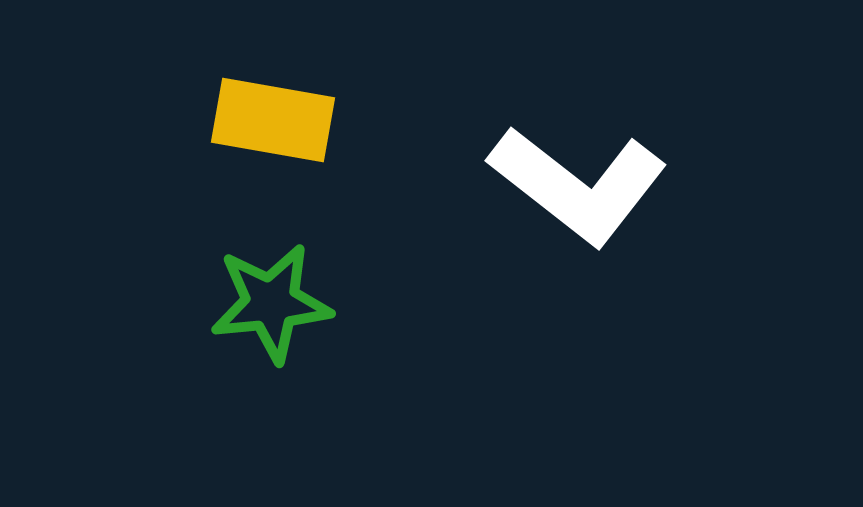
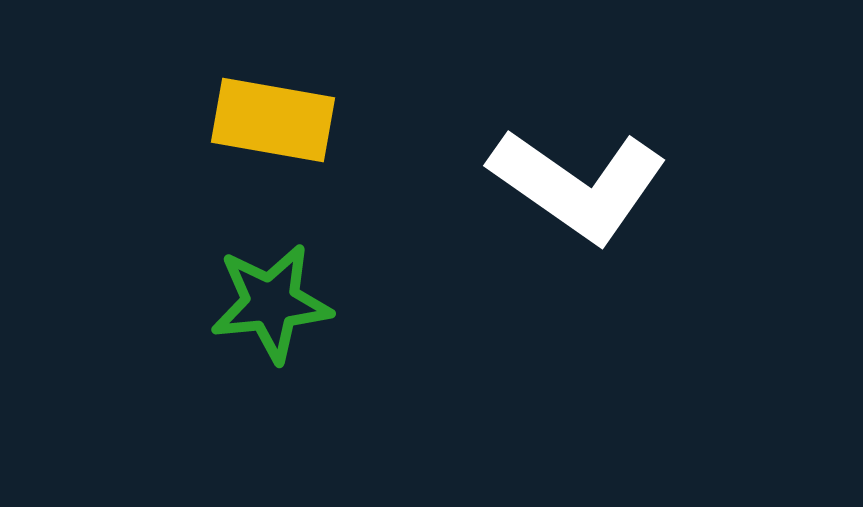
white L-shape: rotated 3 degrees counterclockwise
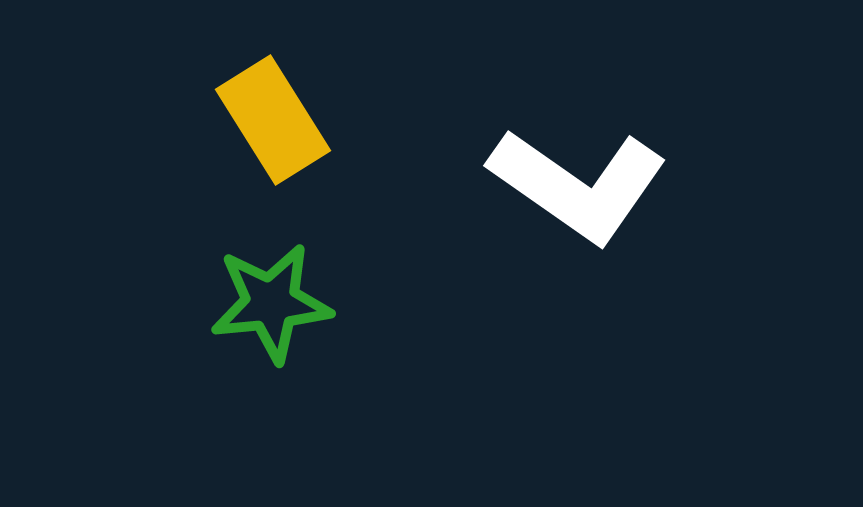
yellow rectangle: rotated 48 degrees clockwise
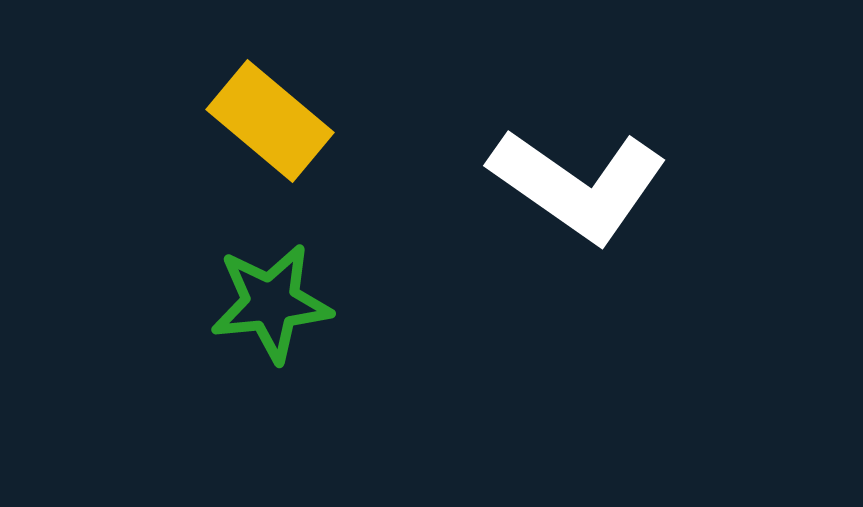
yellow rectangle: moved 3 px left, 1 px down; rotated 18 degrees counterclockwise
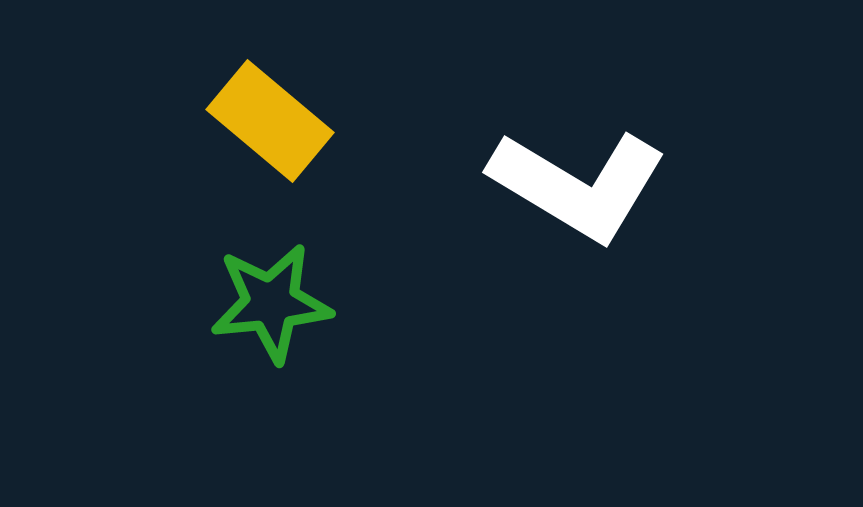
white L-shape: rotated 4 degrees counterclockwise
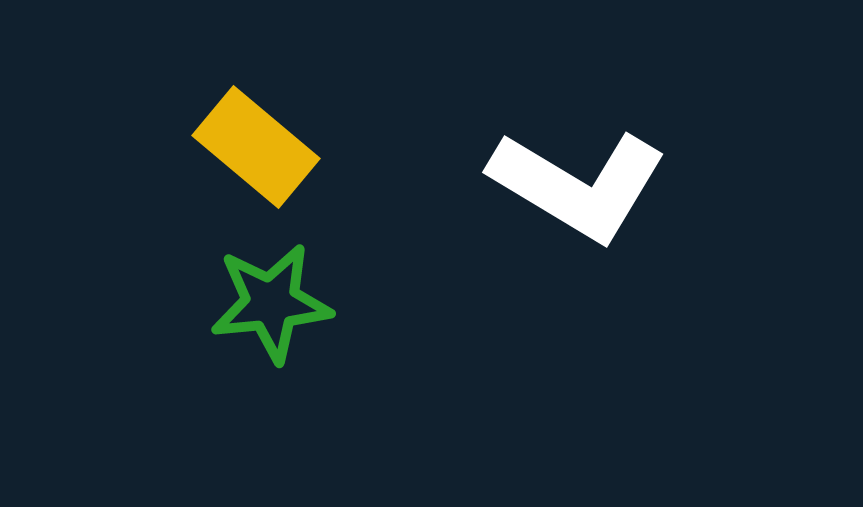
yellow rectangle: moved 14 px left, 26 px down
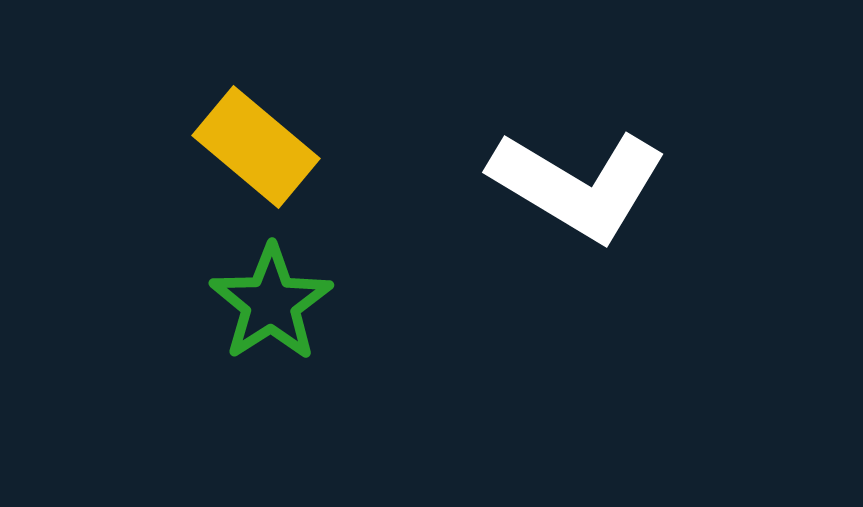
green star: rotated 27 degrees counterclockwise
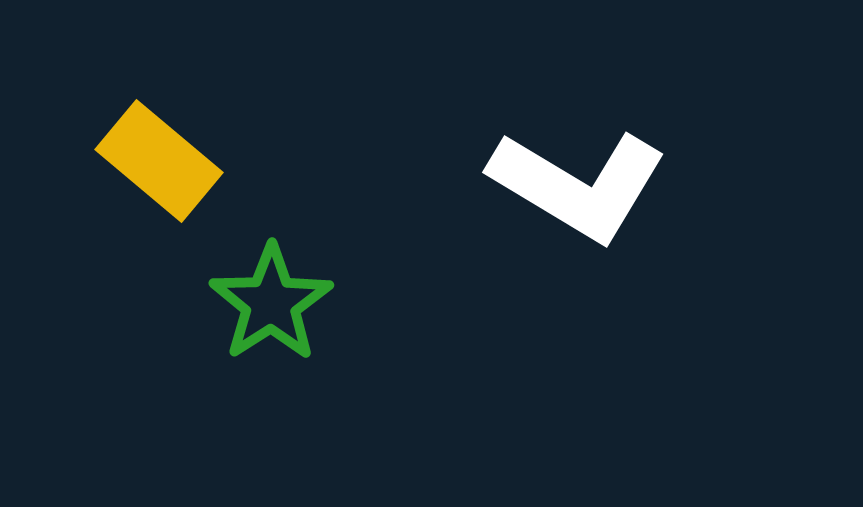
yellow rectangle: moved 97 px left, 14 px down
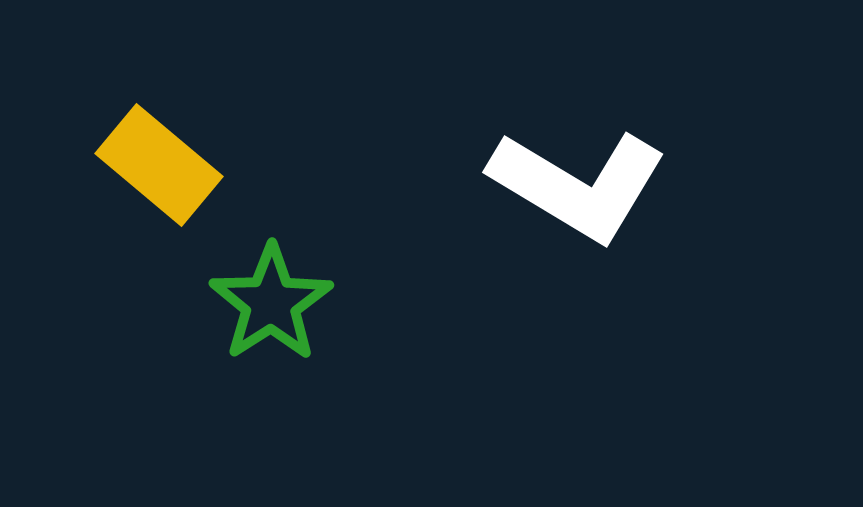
yellow rectangle: moved 4 px down
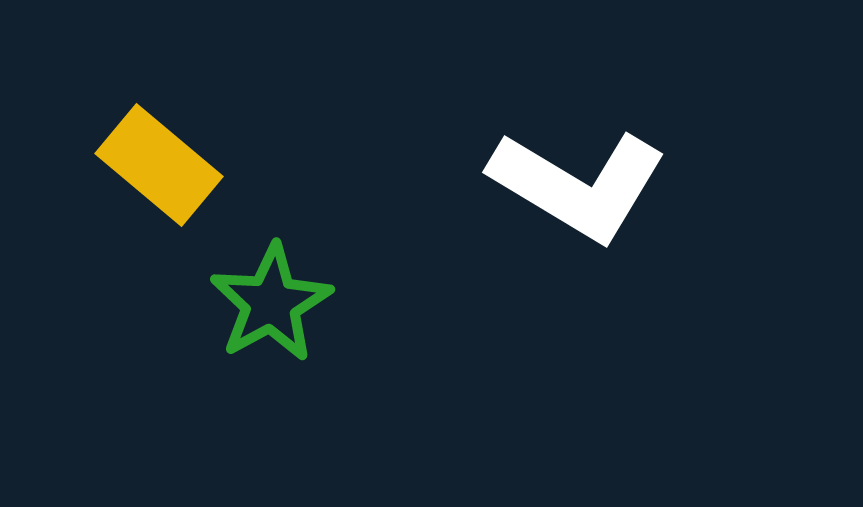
green star: rotated 4 degrees clockwise
